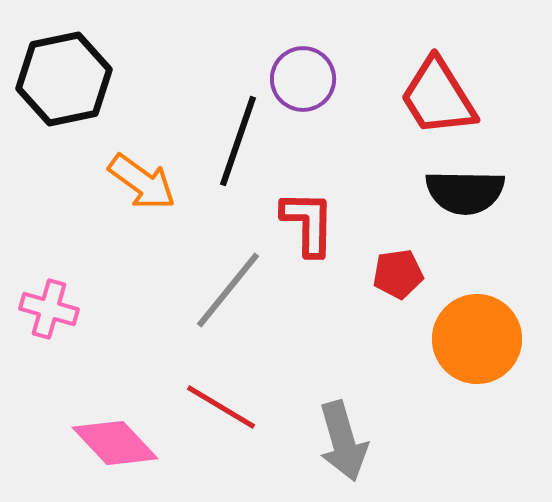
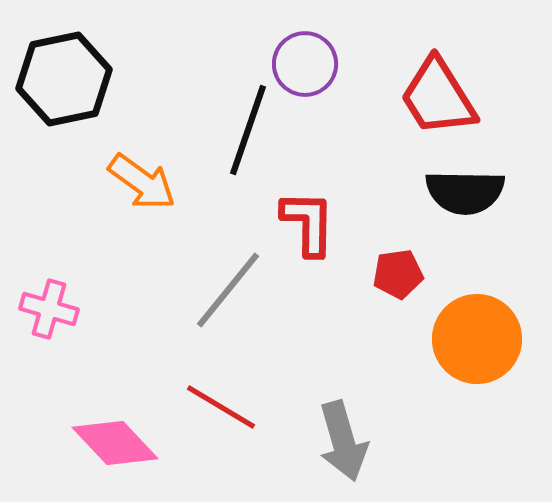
purple circle: moved 2 px right, 15 px up
black line: moved 10 px right, 11 px up
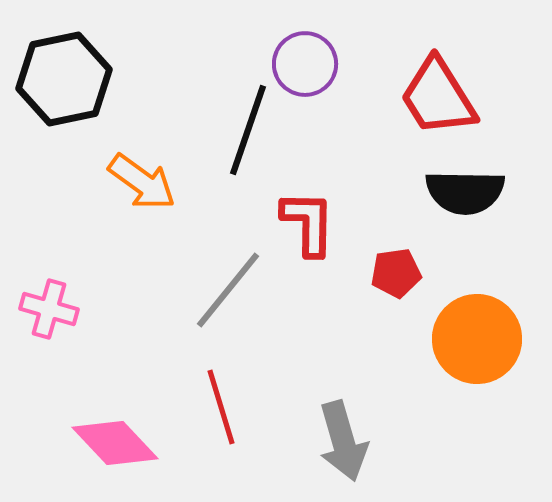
red pentagon: moved 2 px left, 1 px up
red line: rotated 42 degrees clockwise
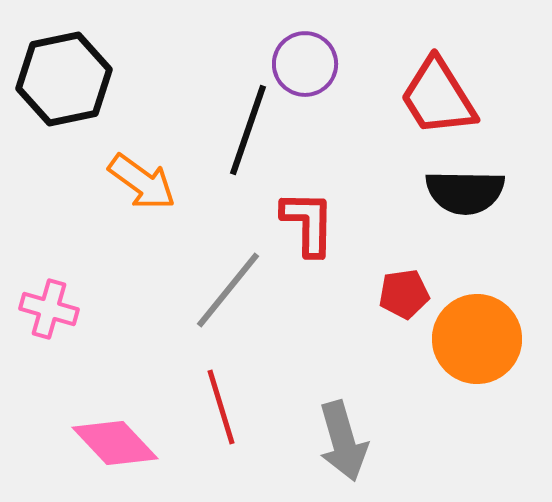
red pentagon: moved 8 px right, 21 px down
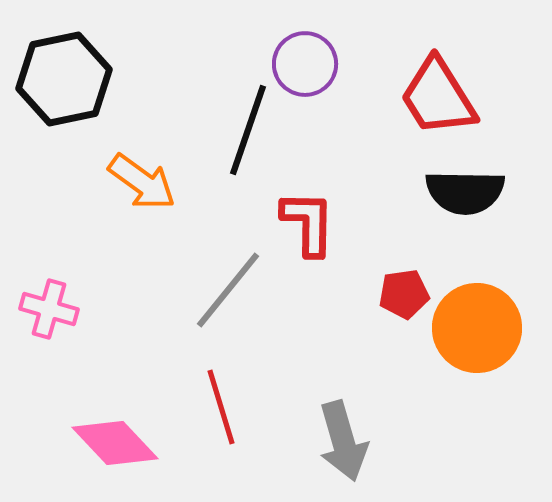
orange circle: moved 11 px up
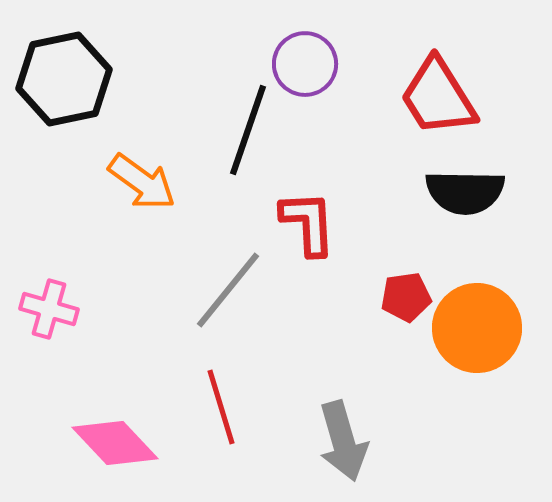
red L-shape: rotated 4 degrees counterclockwise
red pentagon: moved 2 px right, 3 px down
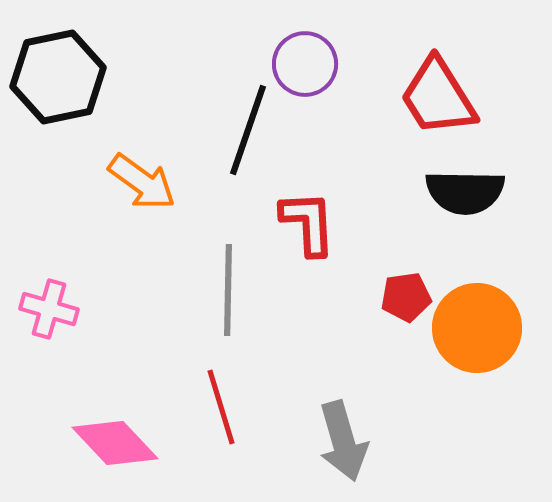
black hexagon: moved 6 px left, 2 px up
gray line: rotated 38 degrees counterclockwise
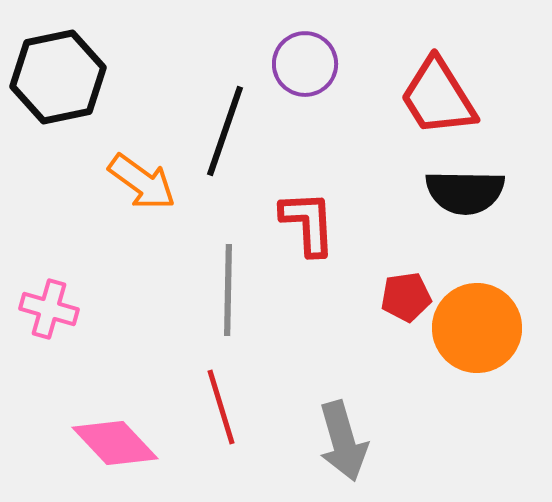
black line: moved 23 px left, 1 px down
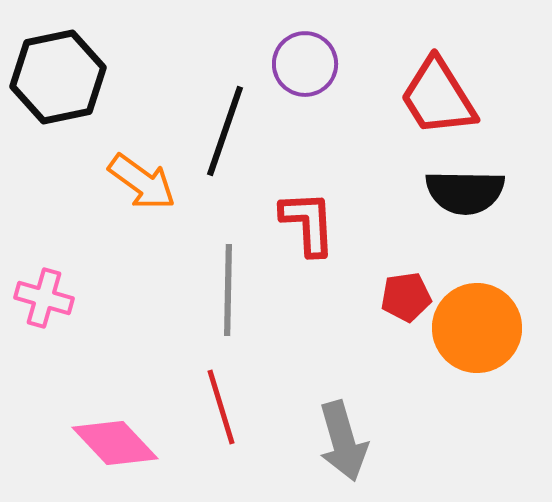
pink cross: moved 5 px left, 11 px up
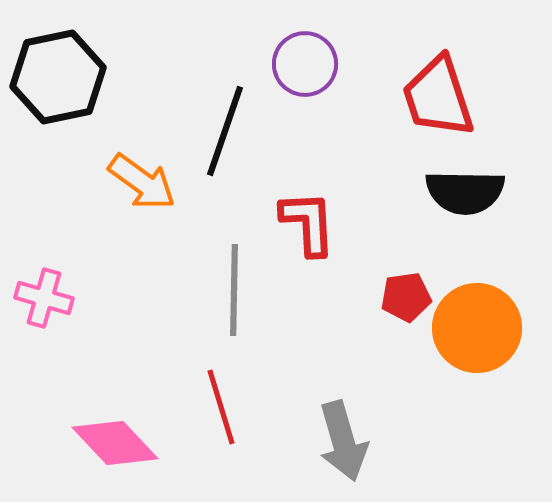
red trapezoid: rotated 14 degrees clockwise
gray line: moved 6 px right
